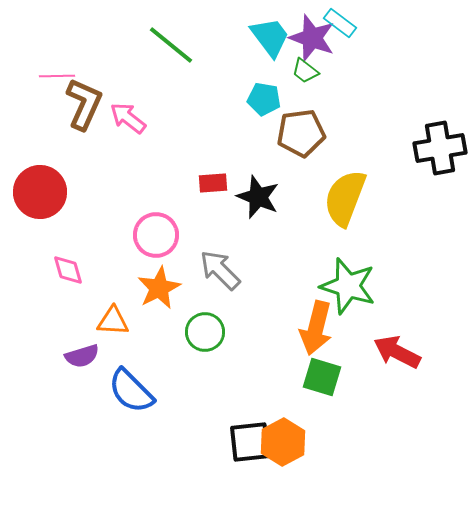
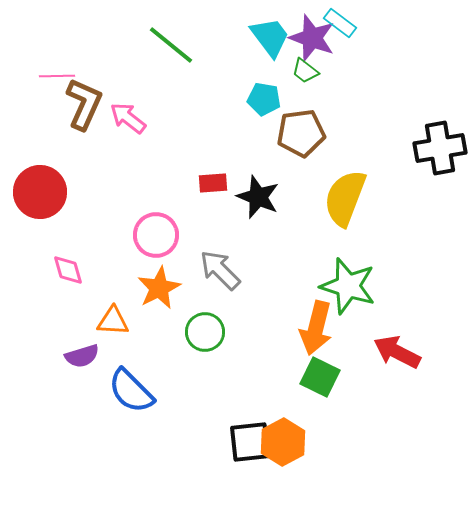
green square: moved 2 px left; rotated 9 degrees clockwise
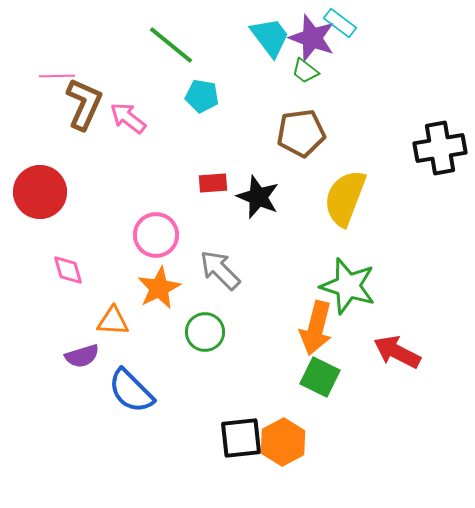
cyan pentagon: moved 62 px left, 3 px up
black square: moved 9 px left, 4 px up
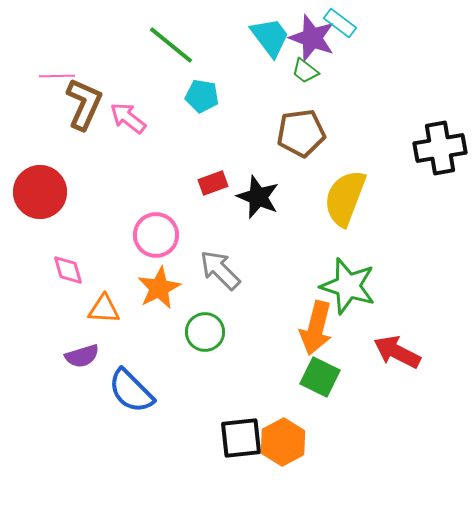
red rectangle: rotated 16 degrees counterclockwise
orange triangle: moved 9 px left, 12 px up
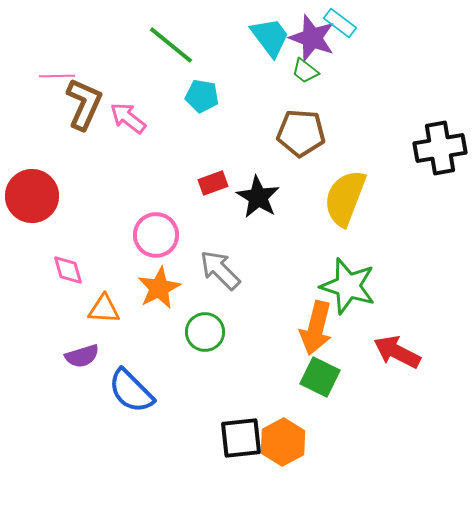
brown pentagon: rotated 12 degrees clockwise
red circle: moved 8 px left, 4 px down
black star: rotated 9 degrees clockwise
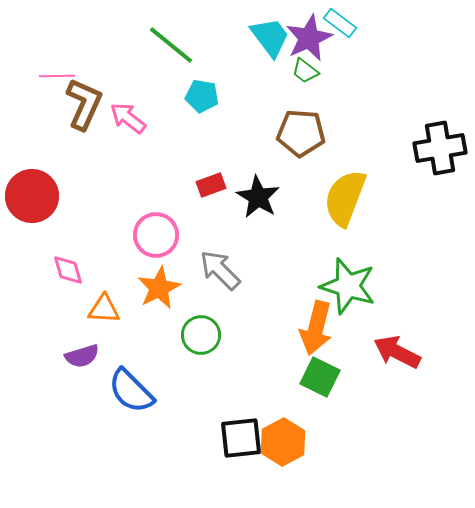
purple star: moved 3 px left; rotated 27 degrees clockwise
red rectangle: moved 2 px left, 2 px down
green circle: moved 4 px left, 3 px down
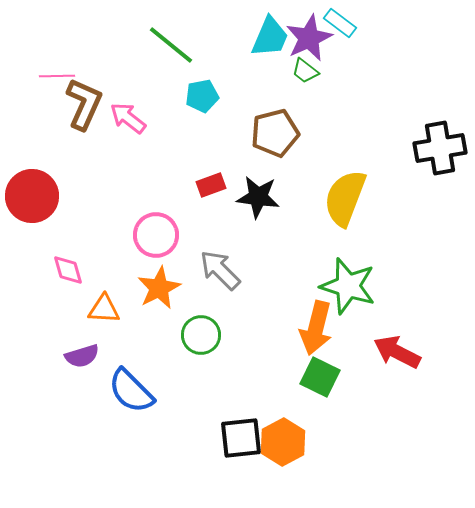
cyan trapezoid: rotated 60 degrees clockwise
cyan pentagon: rotated 20 degrees counterclockwise
brown pentagon: moved 26 px left; rotated 18 degrees counterclockwise
black star: rotated 24 degrees counterclockwise
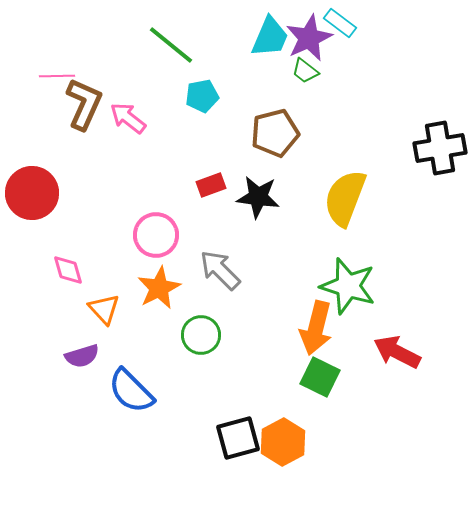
red circle: moved 3 px up
orange triangle: rotated 44 degrees clockwise
black square: moved 3 px left; rotated 9 degrees counterclockwise
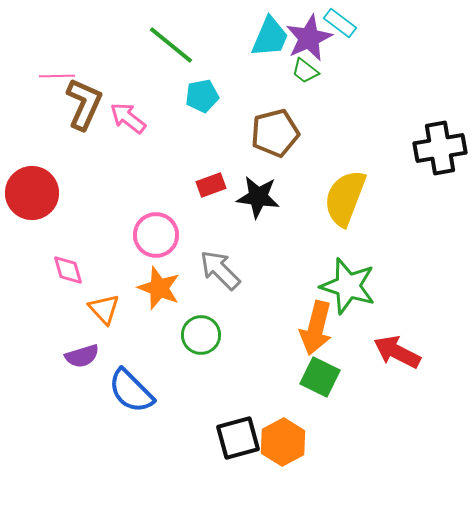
orange star: rotated 24 degrees counterclockwise
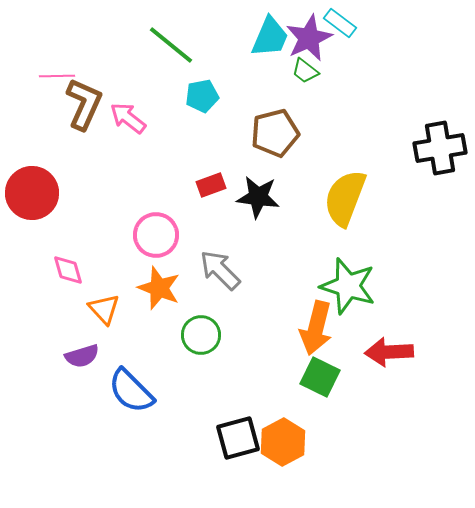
red arrow: moved 8 px left; rotated 30 degrees counterclockwise
